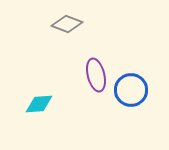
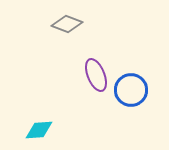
purple ellipse: rotated 8 degrees counterclockwise
cyan diamond: moved 26 px down
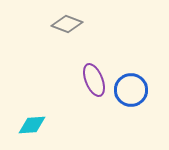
purple ellipse: moved 2 px left, 5 px down
cyan diamond: moved 7 px left, 5 px up
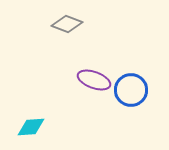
purple ellipse: rotated 48 degrees counterclockwise
cyan diamond: moved 1 px left, 2 px down
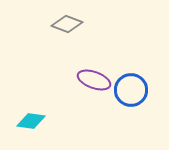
cyan diamond: moved 6 px up; rotated 12 degrees clockwise
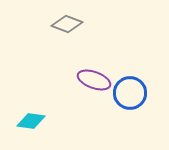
blue circle: moved 1 px left, 3 px down
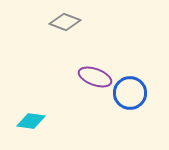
gray diamond: moved 2 px left, 2 px up
purple ellipse: moved 1 px right, 3 px up
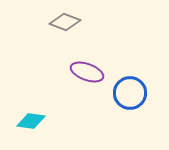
purple ellipse: moved 8 px left, 5 px up
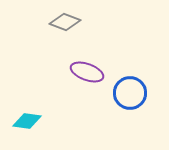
cyan diamond: moved 4 px left
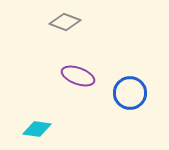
purple ellipse: moved 9 px left, 4 px down
cyan diamond: moved 10 px right, 8 px down
